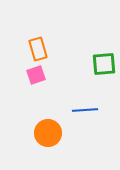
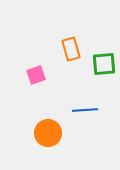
orange rectangle: moved 33 px right
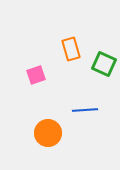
green square: rotated 30 degrees clockwise
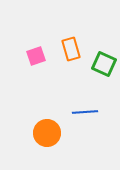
pink square: moved 19 px up
blue line: moved 2 px down
orange circle: moved 1 px left
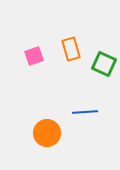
pink square: moved 2 px left
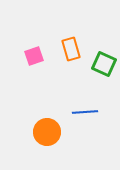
orange circle: moved 1 px up
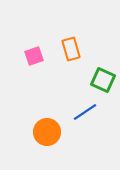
green square: moved 1 px left, 16 px down
blue line: rotated 30 degrees counterclockwise
